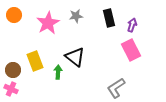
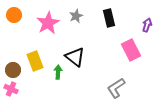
gray star: rotated 16 degrees counterclockwise
purple arrow: moved 15 px right
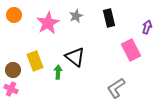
purple arrow: moved 2 px down
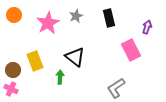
green arrow: moved 2 px right, 5 px down
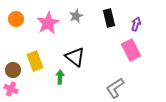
orange circle: moved 2 px right, 4 px down
purple arrow: moved 11 px left, 3 px up
gray L-shape: moved 1 px left
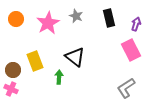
gray star: rotated 24 degrees counterclockwise
green arrow: moved 1 px left
gray L-shape: moved 11 px right
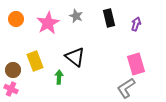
pink rectangle: moved 5 px right, 14 px down; rotated 10 degrees clockwise
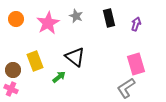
green arrow: rotated 48 degrees clockwise
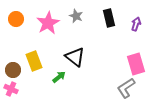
yellow rectangle: moved 1 px left
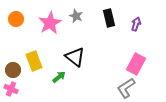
pink star: moved 2 px right
pink rectangle: rotated 45 degrees clockwise
